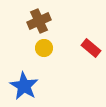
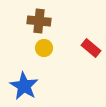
brown cross: rotated 30 degrees clockwise
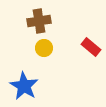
brown cross: rotated 15 degrees counterclockwise
red rectangle: moved 1 px up
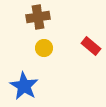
brown cross: moved 1 px left, 4 px up
red rectangle: moved 1 px up
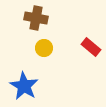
brown cross: moved 2 px left, 1 px down; rotated 20 degrees clockwise
red rectangle: moved 1 px down
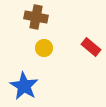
brown cross: moved 1 px up
